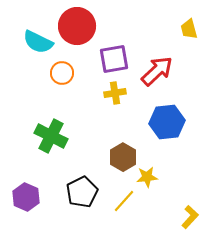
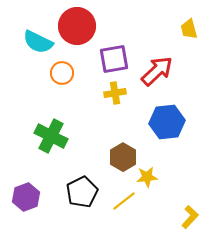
purple hexagon: rotated 16 degrees clockwise
yellow line: rotated 10 degrees clockwise
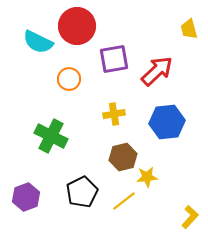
orange circle: moved 7 px right, 6 px down
yellow cross: moved 1 px left, 21 px down
brown hexagon: rotated 16 degrees clockwise
